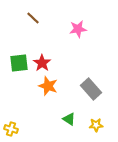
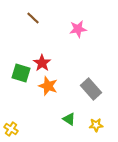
green square: moved 2 px right, 10 px down; rotated 24 degrees clockwise
yellow cross: rotated 16 degrees clockwise
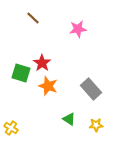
yellow cross: moved 1 px up
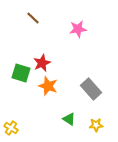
red star: rotated 12 degrees clockwise
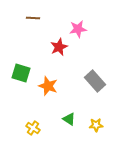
brown line: rotated 40 degrees counterclockwise
red star: moved 17 px right, 16 px up
gray rectangle: moved 4 px right, 8 px up
yellow cross: moved 22 px right
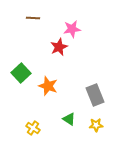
pink star: moved 6 px left
green square: rotated 30 degrees clockwise
gray rectangle: moved 14 px down; rotated 20 degrees clockwise
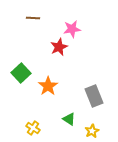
orange star: rotated 18 degrees clockwise
gray rectangle: moved 1 px left, 1 px down
yellow star: moved 4 px left, 6 px down; rotated 24 degrees counterclockwise
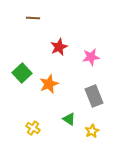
pink star: moved 19 px right, 28 px down
green square: moved 1 px right
orange star: moved 1 px right, 2 px up; rotated 12 degrees clockwise
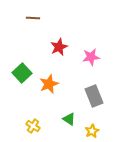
yellow cross: moved 2 px up
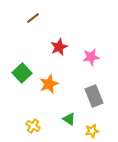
brown line: rotated 40 degrees counterclockwise
yellow star: rotated 16 degrees clockwise
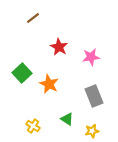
red star: rotated 18 degrees counterclockwise
orange star: rotated 24 degrees counterclockwise
green triangle: moved 2 px left
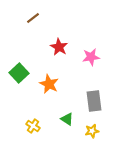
green square: moved 3 px left
gray rectangle: moved 5 px down; rotated 15 degrees clockwise
